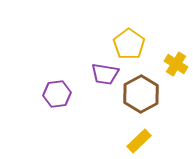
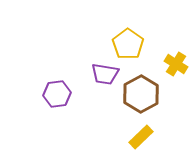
yellow pentagon: moved 1 px left
yellow rectangle: moved 2 px right, 4 px up
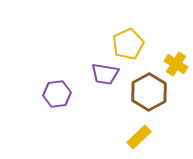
yellow pentagon: rotated 12 degrees clockwise
brown hexagon: moved 8 px right, 2 px up
yellow rectangle: moved 2 px left
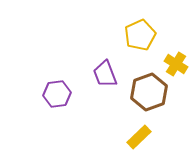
yellow pentagon: moved 12 px right, 9 px up
purple trapezoid: rotated 60 degrees clockwise
brown hexagon: rotated 9 degrees clockwise
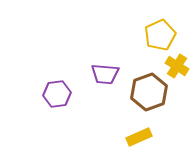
yellow pentagon: moved 20 px right
yellow cross: moved 1 px right, 2 px down
purple trapezoid: rotated 64 degrees counterclockwise
yellow rectangle: rotated 20 degrees clockwise
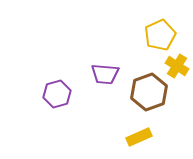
purple hexagon: rotated 8 degrees counterclockwise
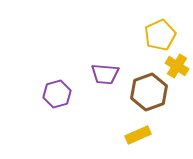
yellow rectangle: moved 1 px left, 2 px up
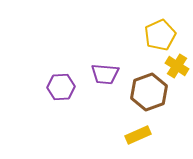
purple hexagon: moved 4 px right, 7 px up; rotated 12 degrees clockwise
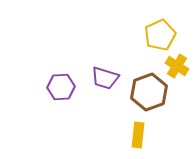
purple trapezoid: moved 4 px down; rotated 12 degrees clockwise
yellow rectangle: rotated 60 degrees counterclockwise
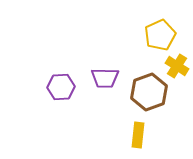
purple trapezoid: rotated 16 degrees counterclockwise
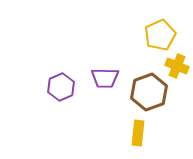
yellow cross: rotated 10 degrees counterclockwise
purple hexagon: rotated 20 degrees counterclockwise
yellow rectangle: moved 2 px up
